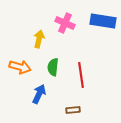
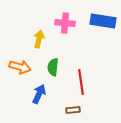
pink cross: rotated 18 degrees counterclockwise
red line: moved 7 px down
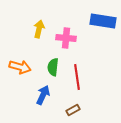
pink cross: moved 1 px right, 15 px down
yellow arrow: moved 10 px up
red line: moved 4 px left, 5 px up
blue arrow: moved 4 px right, 1 px down
brown rectangle: rotated 24 degrees counterclockwise
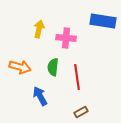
blue arrow: moved 3 px left, 1 px down; rotated 54 degrees counterclockwise
brown rectangle: moved 8 px right, 2 px down
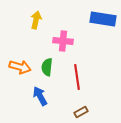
blue rectangle: moved 2 px up
yellow arrow: moved 3 px left, 9 px up
pink cross: moved 3 px left, 3 px down
green semicircle: moved 6 px left
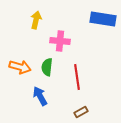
pink cross: moved 3 px left
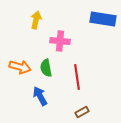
green semicircle: moved 1 px left, 1 px down; rotated 18 degrees counterclockwise
brown rectangle: moved 1 px right
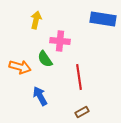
green semicircle: moved 1 px left, 9 px up; rotated 24 degrees counterclockwise
red line: moved 2 px right
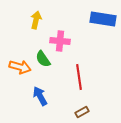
green semicircle: moved 2 px left
